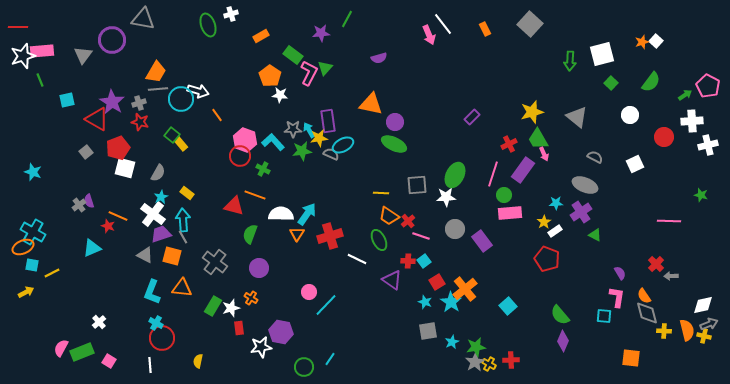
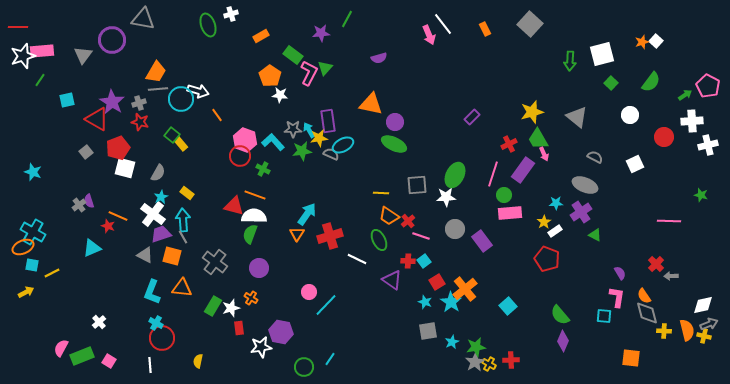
green line at (40, 80): rotated 56 degrees clockwise
white semicircle at (281, 214): moved 27 px left, 2 px down
green rectangle at (82, 352): moved 4 px down
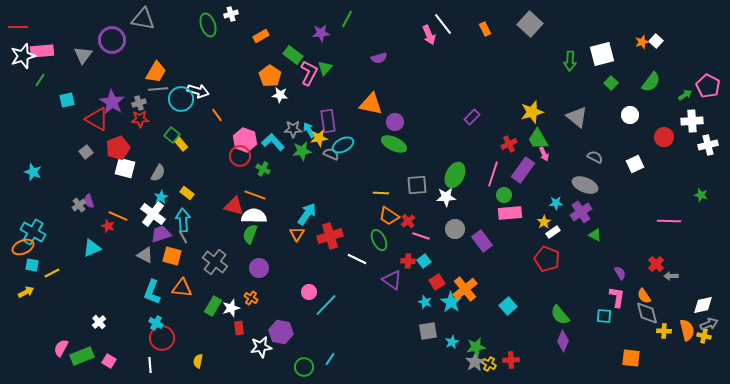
red star at (140, 122): moved 3 px up; rotated 18 degrees counterclockwise
white rectangle at (555, 231): moved 2 px left, 1 px down
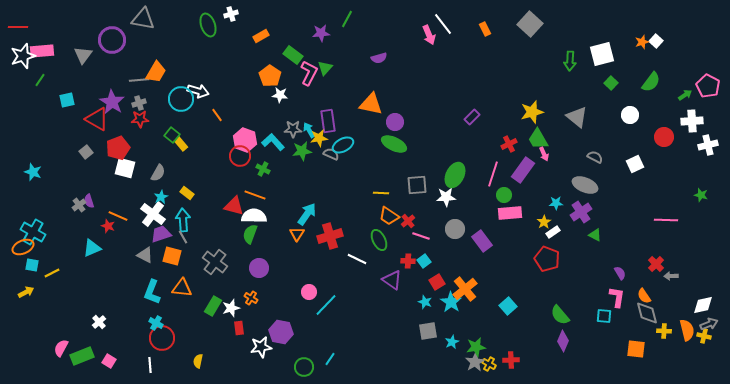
gray line at (158, 89): moved 19 px left, 9 px up
pink line at (669, 221): moved 3 px left, 1 px up
orange square at (631, 358): moved 5 px right, 9 px up
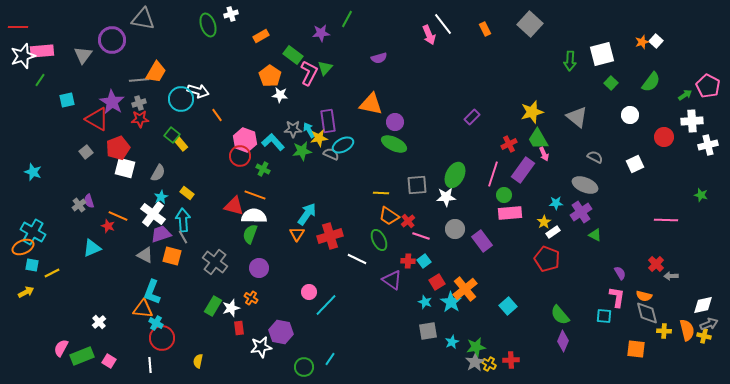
orange triangle at (182, 288): moved 39 px left, 21 px down
orange semicircle at (644, 296): rotated 42 degrees counterclockwise
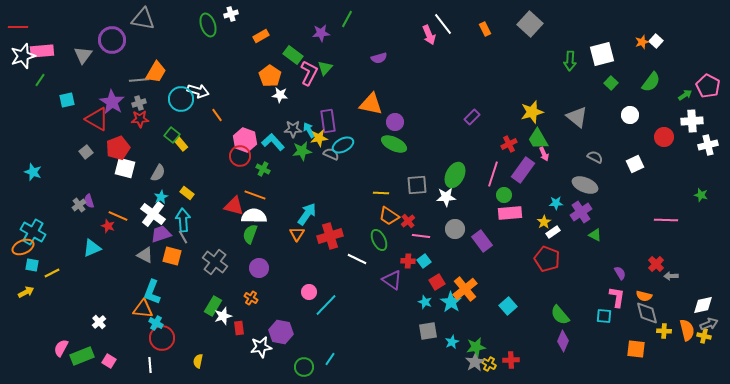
pink line at (421, 236): rotated 12 degrees counterclockwise
white star at (231, 308): moved 8 px left, 8 px down
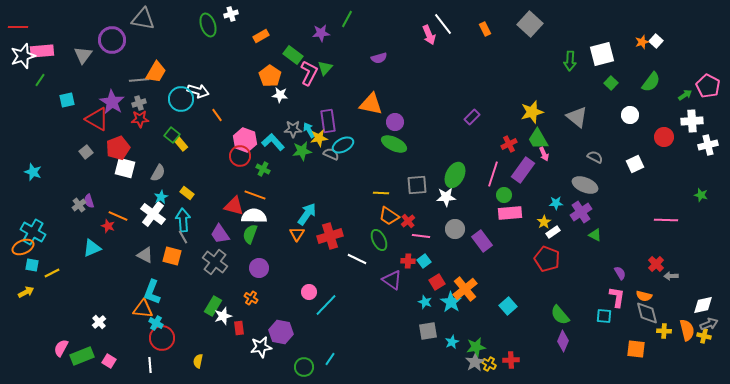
purple trapezoid at (161, 234): moved 59 px right; rotated 105 degrees counterclockwise
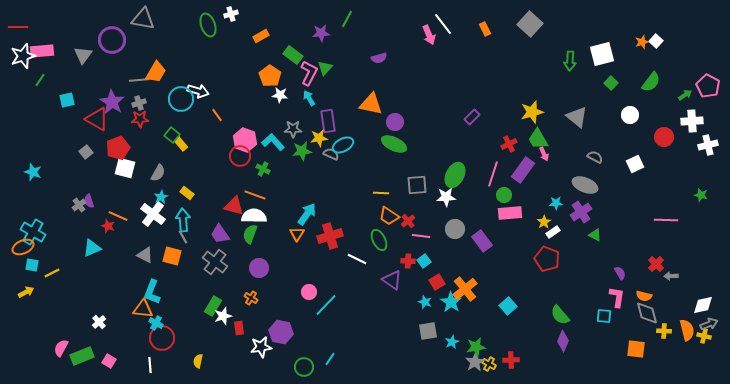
cyan arrow at (309, 130): moved 32 px up
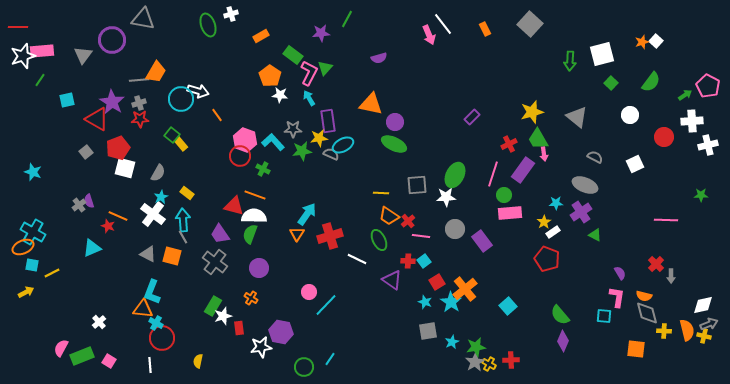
pink arrow at (544, 154): rotated 16 degrees clockwise
green star at (701, 195): rotated 16 degrees counterclockwise
gray triangle at (145, 255): moved 3 px right, 1 px up
gray arrow at (671, 276): rotated 88 degrees counterclockwise
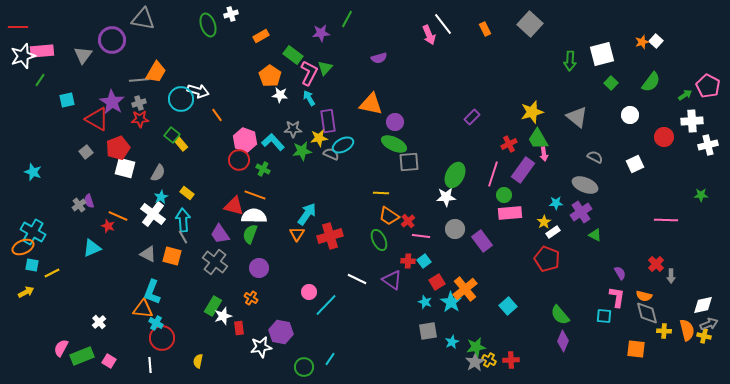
red circle at (240, 156): moved 1 px left, 4 px down
gray square at (417, 185): moved 8 px left, 23 px up
white line at (357, 259): moved 20 px down
yellow cross at (489, 364): moved 4 px up
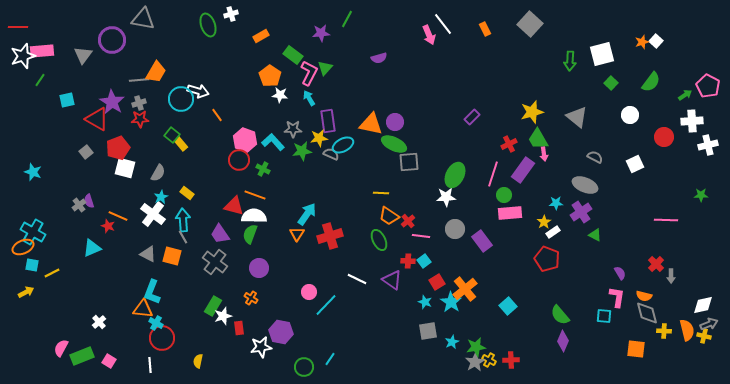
orange triangle at (371, 104): moved 20 px down
